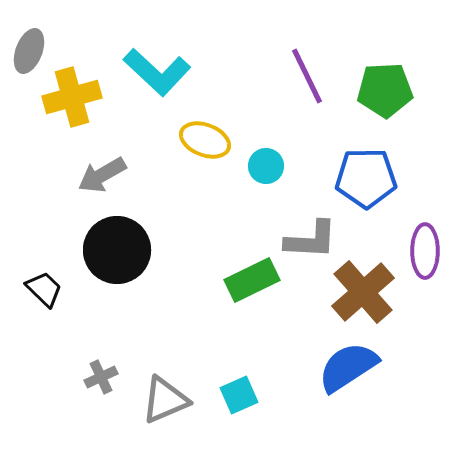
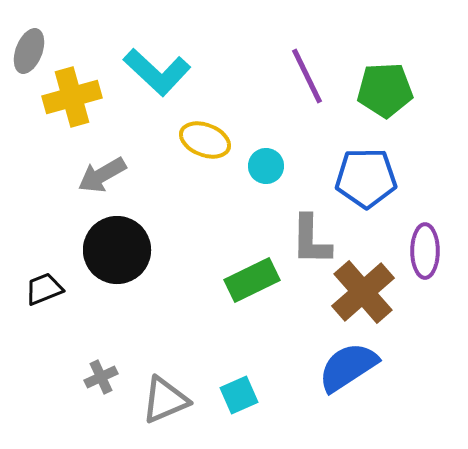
gray L-shape: rotated 88 degrees clockwise
black trapezoid: rotated 66 degrees counterclockwise
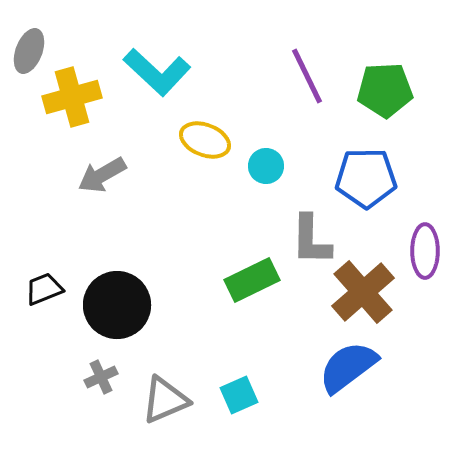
black circle: moved 55 px down
blue semicircle: rotated 4 degrees counterclockwise
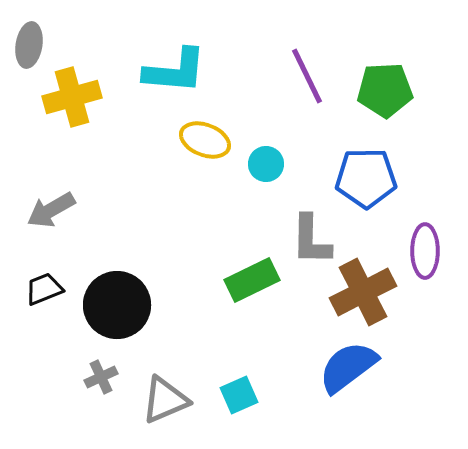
gray ellipse: moved 6 px up; rotated 12 degrees counterclockwise
cyan L-shape: moved 18 px right, 1 px up; rotated 38 degrees counterclockwise
cyan circle: moved 2 px up
gray arrow: moved 51 px left, 35 px down
brown cross: rotated 14 degrees clockwise
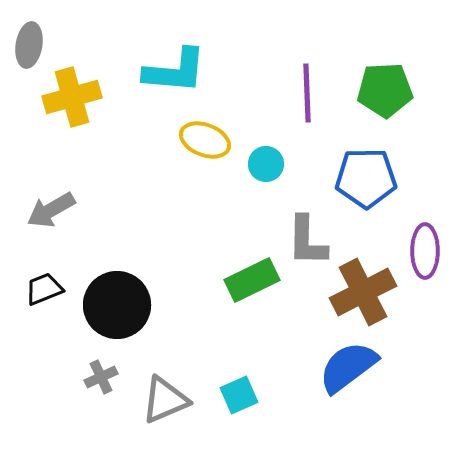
purple line: moved 17 px down; rotated 24 degrees clockwise
gray L-shape: moved 4 px left, 1 px down
